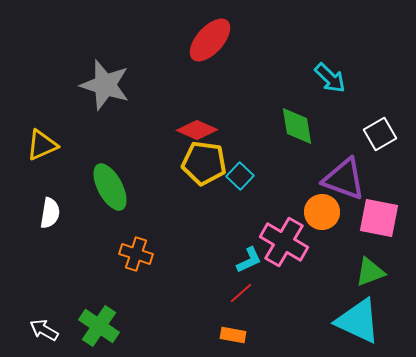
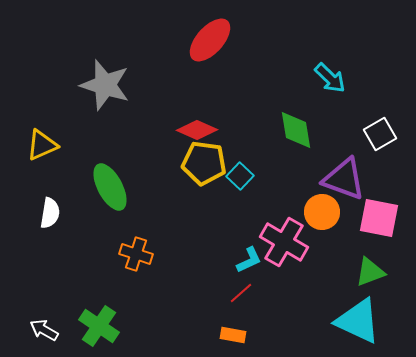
green diamond: moved 1 px left, 4 px down
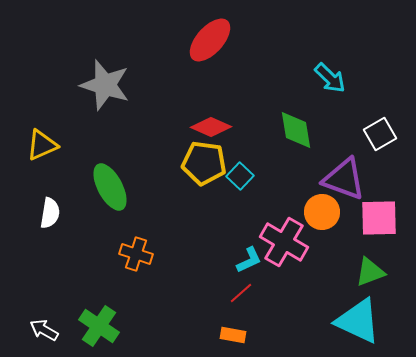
red diamond: moved 14 px right, 3 px up
pink square: rotated 12 degrees counterclockwise
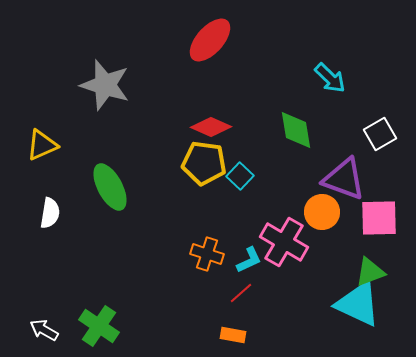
orange cross: moved 71 px right
cyan triangle: moved 17 px up
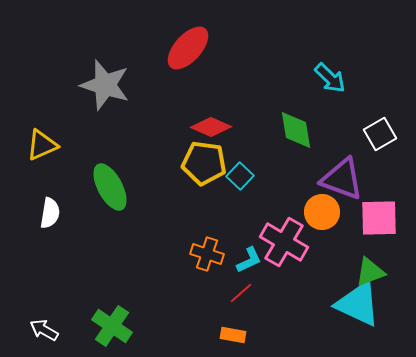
red ellipse: moved 22 px left, 8 px down
purple triangle: moved 2 px left
green cross: moved 13 px right
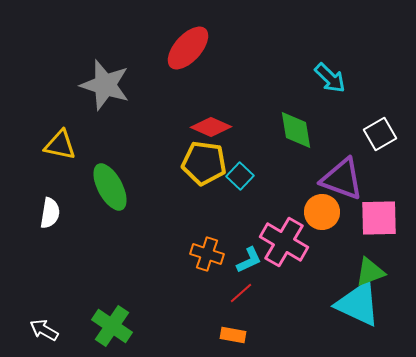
yellow triangle: moved 18 px right; rotated 36 degrees clockwise
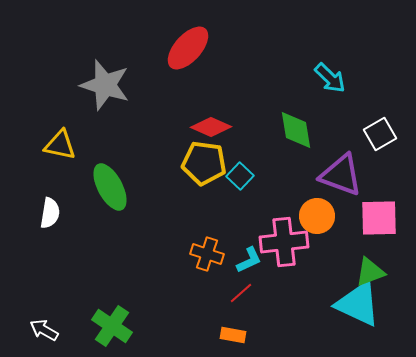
purple triangle: moved 1 px left, 4 px up
orange circle: moved 5 px left, 4 px down
pink cross: rotated 36 degrees counterclockwise
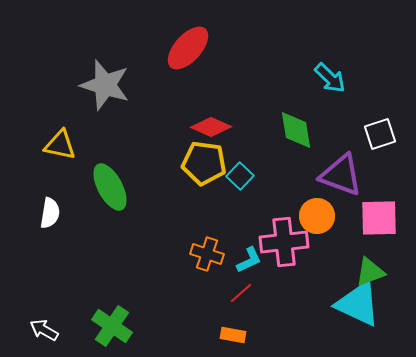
white square: rotated 12 degrees clockwise
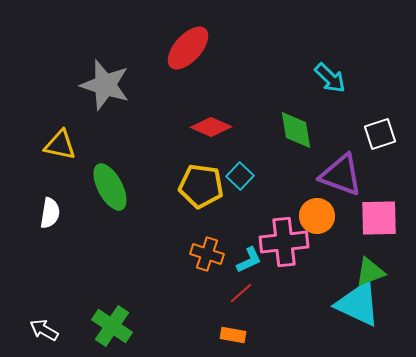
yellow pentagon: moved 3 px left, 23 px down
